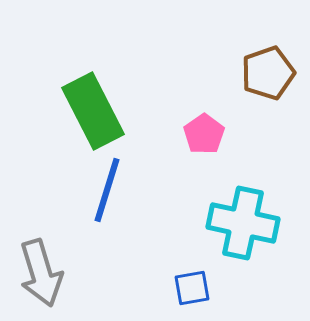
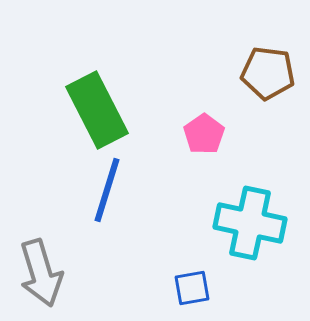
brown pentagon: rotated 26 degrees clockwise
green rectangle: moved 4 px right, 1 px up
cyan cross: moved 7 px right
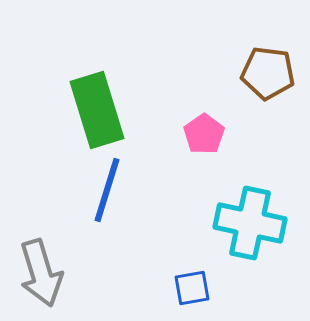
green rectangle: rotated 10 degrees clockwise
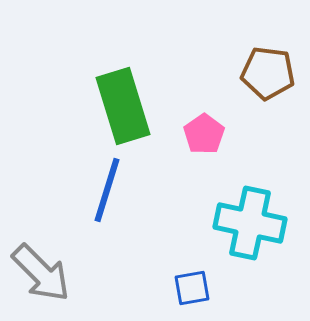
green rectangle: moved 26 px right, 4 px up
gray arrow: rotated 28 degrees counterclockwise
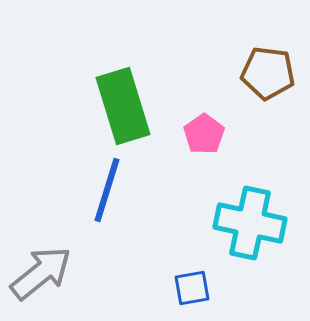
gray arrow: rotated 84 degrees counterclockwise
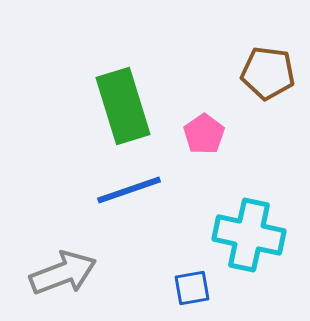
blue line: moved 22 px right; rotated 54 degrees clockwise
cyan cross: moved 1 px left, 12 px down
gray arrow: moved 22 px right; rotated 18 degrees clockwise
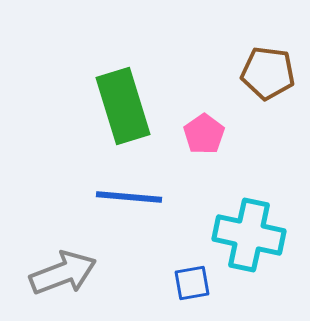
blue line: moved 7 px down; rotated 24 degrees clockwise
blue square: moved 5 px up
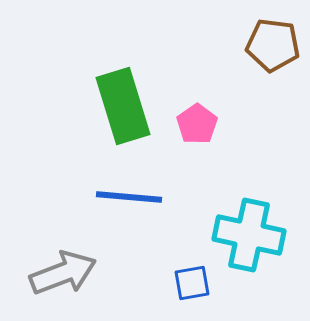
brown pentagon: moved 5 px right, 28 px up
pink pentagon: moved 7 px left, 10 px up
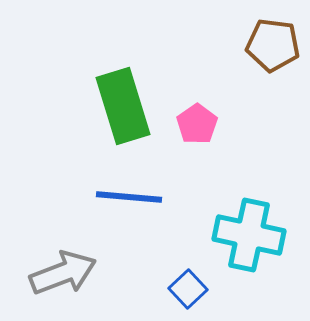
blue square: moved 4 px left, 6 px down; rotated 33 degrees counterclockwise
